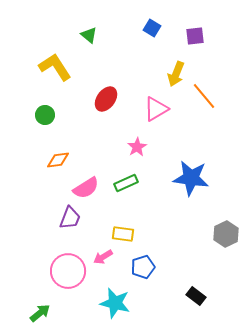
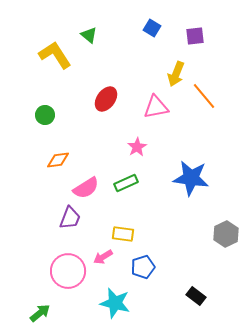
yellow L-shape: moved 12 px up
pink triangle: moved 2 px up; rotated 20 degrees clockwise
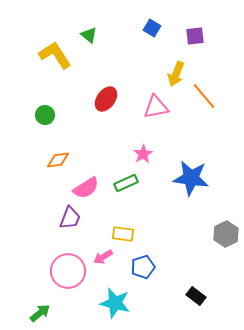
pink star: moved 6 px right, 7 px down
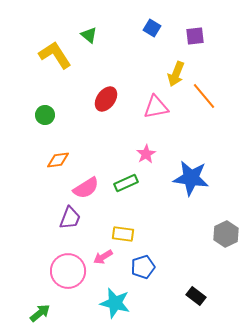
pink star: moved 3 px right
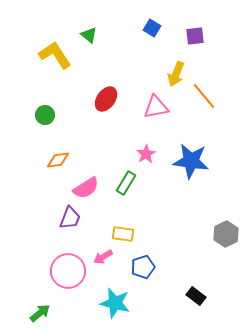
blue star: moved 17 px up
green rectangle: rotated 35 degrees counterclockwise
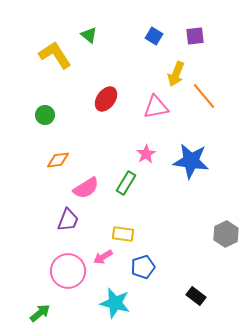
blue square: moved 2 px right, 8 px down
purple trapezoid: moved 2 px left, 2 px down
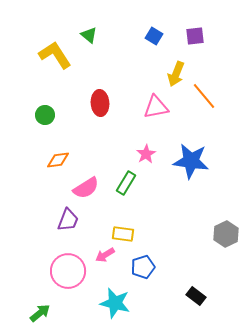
red ellipse: moved 6 px left, 4 px down; rotated 40 degrees counterclockwise
pink arrow: moved 2 px right, 2 px up
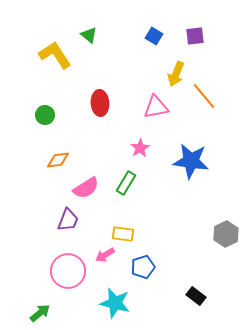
pink star: moved 6 px left, 6 px up
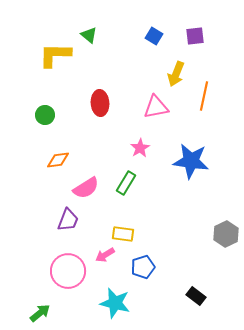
yellow L-shape: rotated 56 degrees counterclockwise
orange line: rotated 52 degrees clockwise
